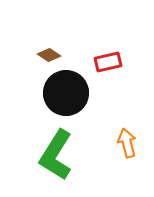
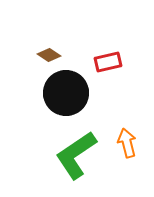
green L-shape: moved 20 px right; rotated 24 degrees clockwise
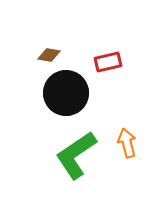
brown diamond: rotated 25 degrees counterclockwise
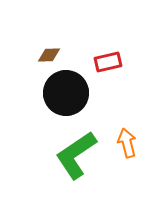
brown diamond: rotated 10 degrees counterclockwise
